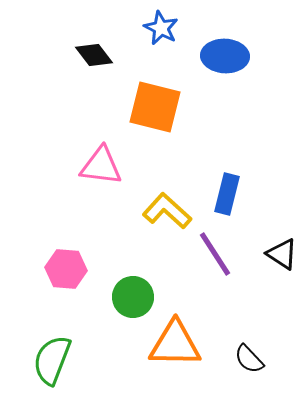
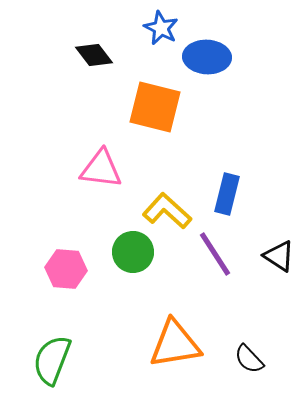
blue ellipse: moved 18 px left, 1 px down
pink triangle: moved 3 px down
black triangle: moved 3 px left, 2 px down
green circle: moved 45 px up
orange triangle: rotated 10 degrees counterclockwise
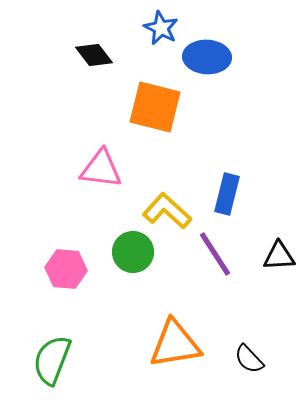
black triangle: rotated 36 degrees counterclockwise
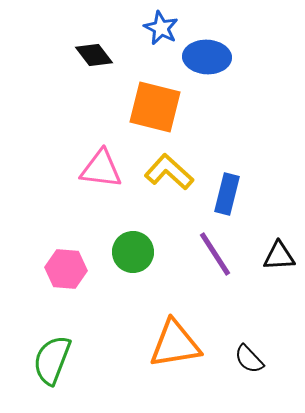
yellow L-shape: moved 2 px right, 39 px up
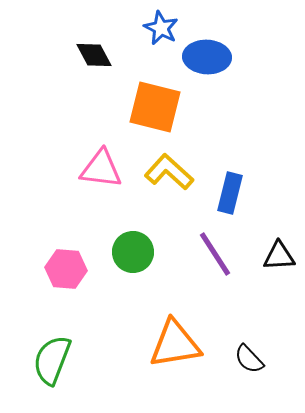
black diamond: rotated 9 degrees clockwise
blue rectangle: moved 3 px right, 1 px up
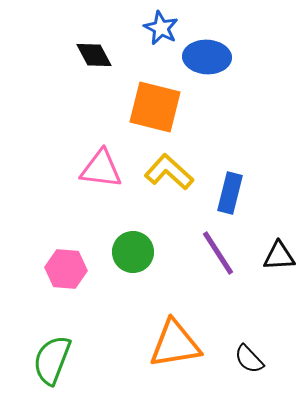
purple line: moved 3 px right, 1 px up
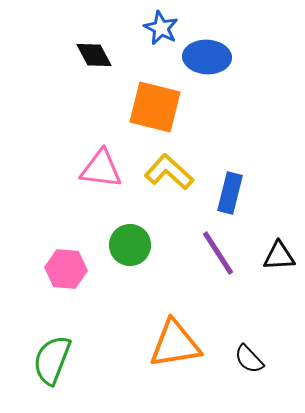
green circle: moved 3 px left, 7 px up
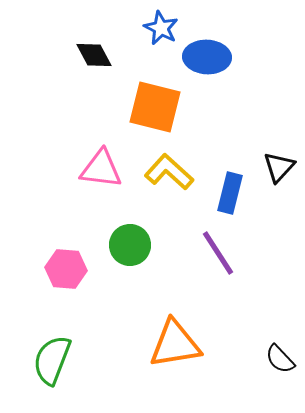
black triangle: moved 89 px up; rotated 44 degrees counterclockwise
black semicircle: moved 31 px right
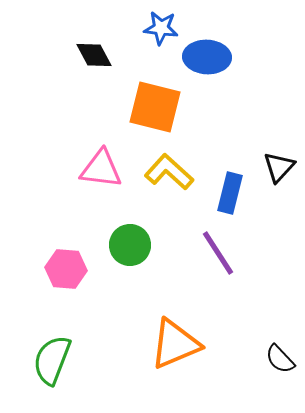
blue star: rotated 20 degrees counterclockwise
orange triangle: rotated 14 degrees counterclockwise
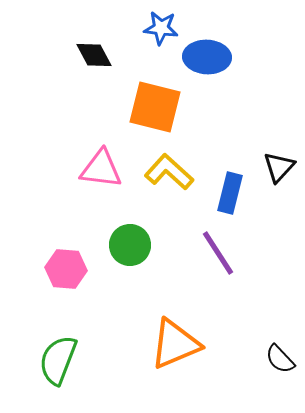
green semicircle: moved 6 px right
